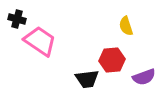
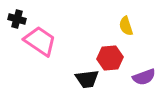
red hexagon: moved 2 px left, 2 px up
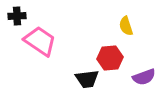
black cross: moved 3 px up; rotated 18 degrees counterclockwise
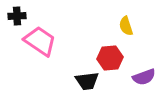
black trapezoid: moved 2 px down
